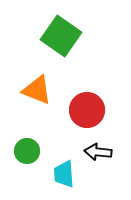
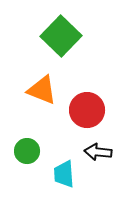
green square: rotated 9 degrees clockwise
orange triangle: moved 5 px right
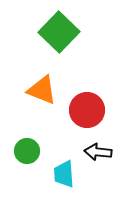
green square: moved 2 px left, 4 px up
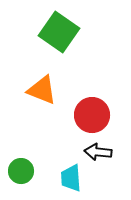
green square: rotated 9 degrees counterclockwise
red circle: moved 5 px right, 5 px down
green circle: moved 6 px left, 20 px down
cyan trapezoid: moved 7 px right, 4 px down
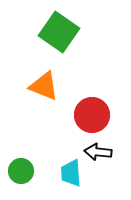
orange triangle: moved 2 px right, 4 px up
cyan trapezoid: moved 5 px up
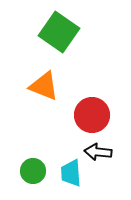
green circle: moved 12 px right
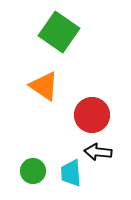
orange triangle: rotated 12 degrees clockwise
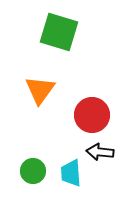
green square: rotated 18 degrees counterclockwise
orange triangle: moved 4 px left, 4 px down; rotated 32 degrees clockwise
black arrow: moved 2 px right
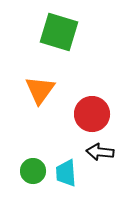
red circle: moved 1 px up
cyan trapezoid: moved 5 px left
